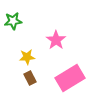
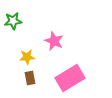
pink star: moved 2 px left, 1 px down; rotated 12 degrees counterclockwise
brown rectangle: rotated 16 degrees clockwise
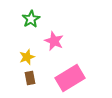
green star: moved 18 px right, 2 px up; rotated 24 degrees counterclockwise
yellow star: rotated 14 degrees counterclockwise
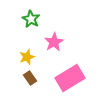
green star: rotated 12 degrees counterclockwise
pink star: moved 1 px down; rotated 18 degrees clockwise
brown rectangle: rotated 24 degrees counterclockwise
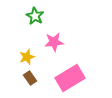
green star: moved 4 px right, 3 px up
pink star: rotated 24 degrees clockwise
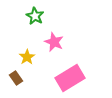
pink star: rotated 30 degrees clockwise
yellow star: rotated 14 degrees counterclockwise
brown rectangle: moved 14 px left
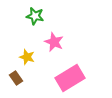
green star: rotated 18 degrees counterclockwise
yellow star: rotated 21 degrees counterclockwise
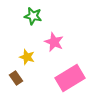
green star: moved 2 px left
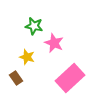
green star: moved 1 px right, 10 px down
pink star: moved 1 px down
pink rectangle: rotated 12 degrees counterclockwise
